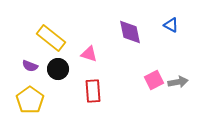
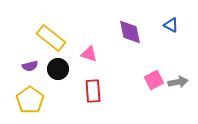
purple semicircle: rotated 35 degrees counterclockwise
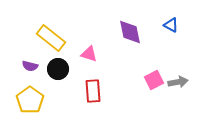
purple semicircle: rotated 28 degrees clockwise
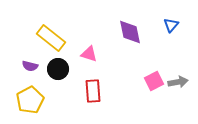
blue triangle: rotated 42 degrees clockwise
pink square: moved 1 px down
yellow pentagon: rotated 8 degrees clockwise
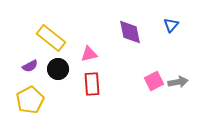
pink triangle: rotated 30 degrees counterclockwise
purple semicircle: rotated 42 degrees counterclockwise
red rectangle: moved 1 px left, 7 px up
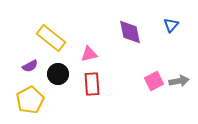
black circle: moved 5 px down
gray arrow: moved 1 px right, 1 px up
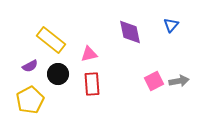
yellow rectangle: moved 2 px down
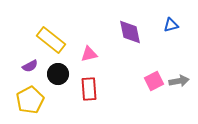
blue triangle: rotated 35 degrees clockwise
red rectangle: moved 3 px left, 5 px down
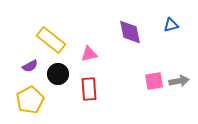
pink square: rotated 18 degrees clockwise
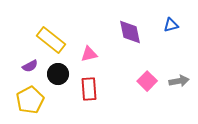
pink square: moved 7 px left; rotated 36 degrees counterclockwise
